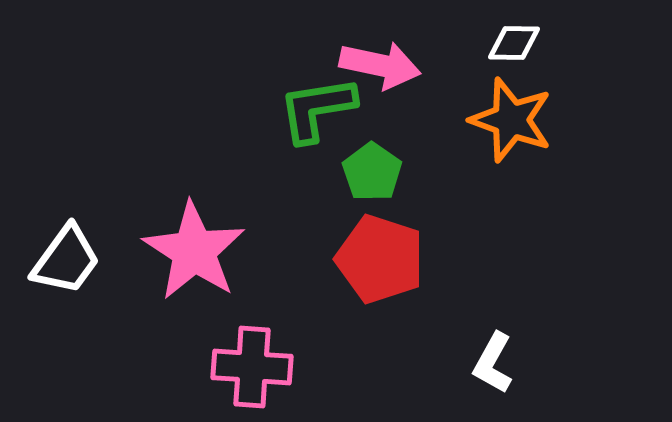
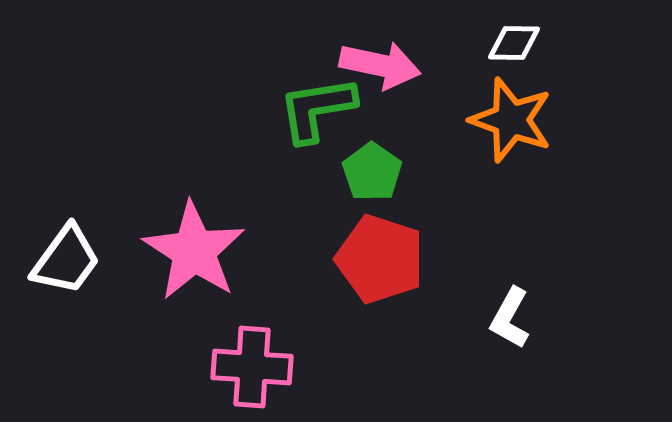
white L-shape: moved 17 px right, 45 px up
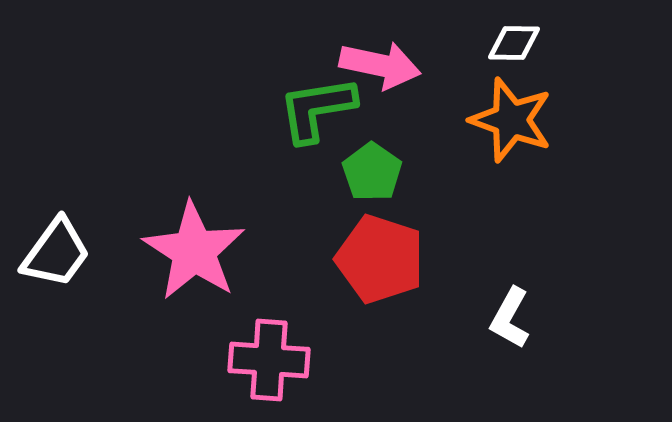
white trapezoid: moved 10 px left, 7 px up
pink cross: moved 17 px right, 7 px up
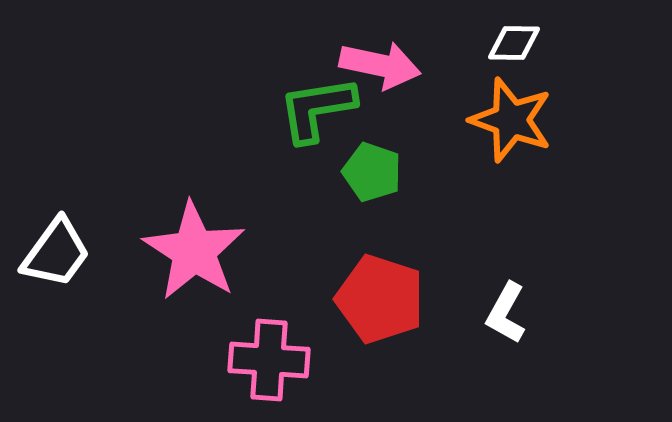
green pentagon: rotated 16 degrees counterclockwise
red pentagon: moved 40 px down
white L-shape: moved 4 px left, 5 px up
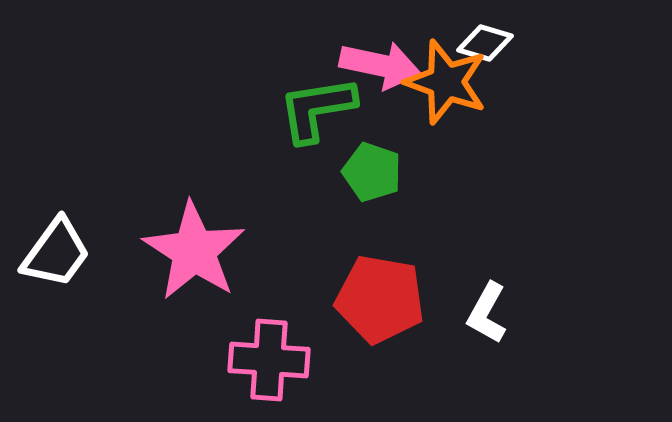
white diamond: moved 29 px left; rotated 16 degrees clockwise
orange star: moved 65 px left, 38 px up
red pentagon: rotated 8 degrees counterclockwise
white L-shape: moved 19 px left
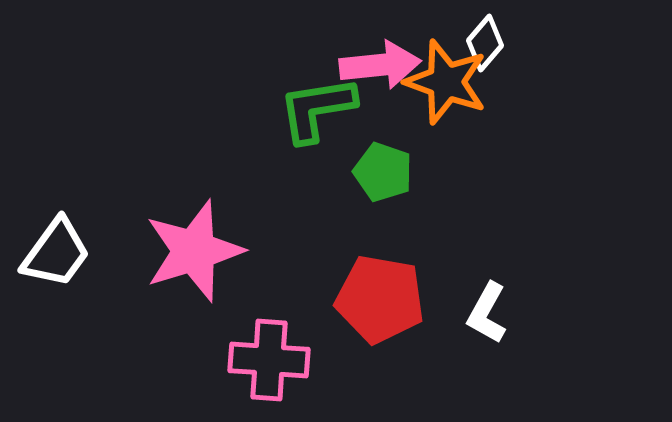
white diamond: rotated 66 degrees counterclockwise
pink arrow: rotated 18 degrees counterclockwise
green pentagon: moved 11 px right
pink star: rotated 22 degrees clockwise
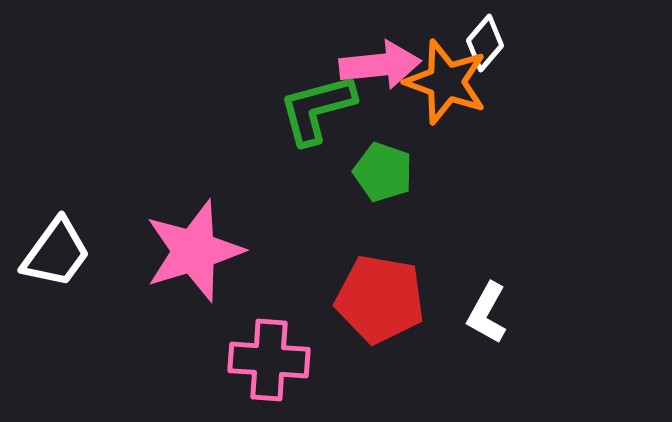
green L-shape: rotated 6 degrees counterclockwise
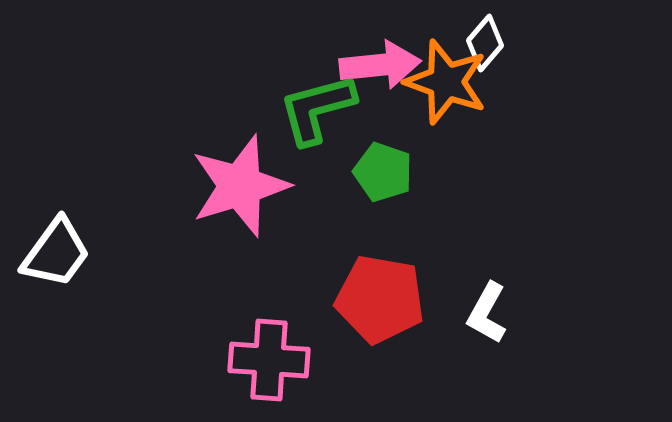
pink star: moved 46 px right, 65 px up
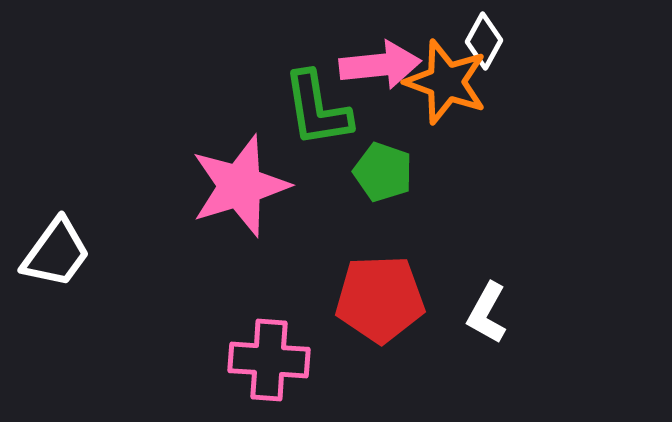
white diamond: moved 1 px left, 2 px up; rotated 12 degrees counterclockwise
green L-shape: rotated 84 degrees counterclockwise
red pentagon: rotated 12 degrees counterclockwise
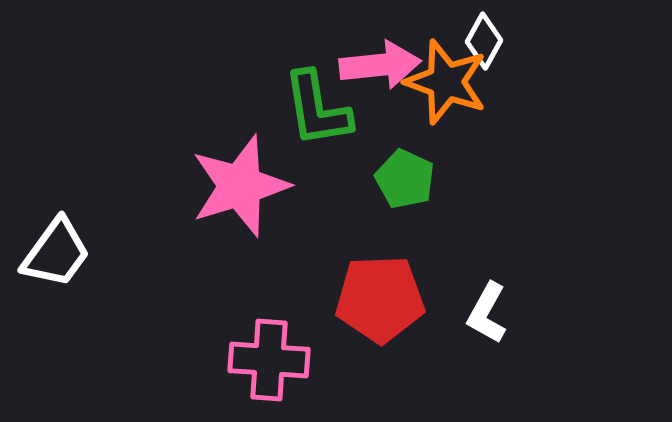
green pentagon: moved 22 px right, 7 px down; rotated 6 degrees clockwise
